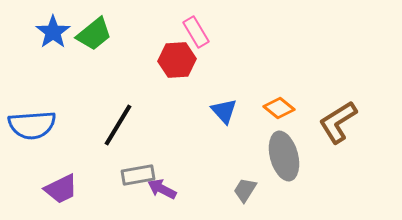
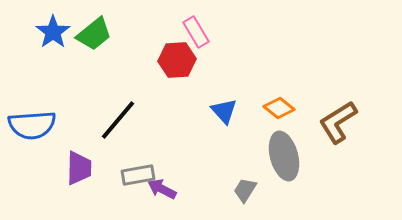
black line: moved 5 px up; rotated 9 degrees clockwise
purple trapezoid: moved 18 px right, 21 px up; rotated 63 degrees counterclockwise
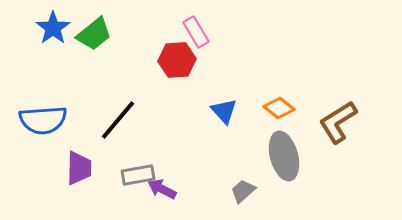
blue star: moved 4 px up
blue semicircle: moved 11 px right, 5 px up
gray trapezoid: moved 2 px left, 1 px down; rotated 16 degrees clockwise
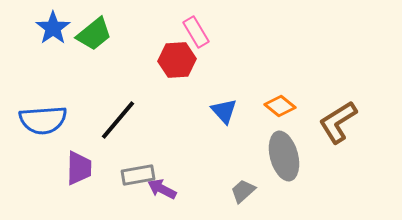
orange diamond: moved 1 px right, 2 px up
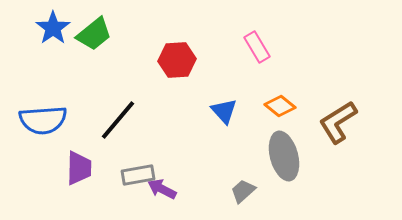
pink rectangle: moved 61 px right, 15 px down
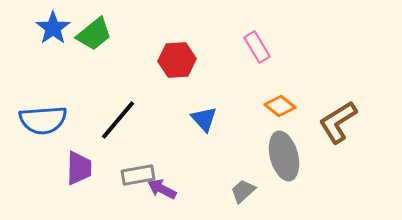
blue triangle: moved 20 px left, 8 px down
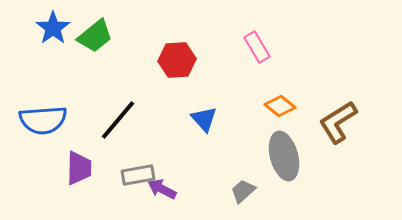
green trapezoid: moved 1 px right, 2 px down
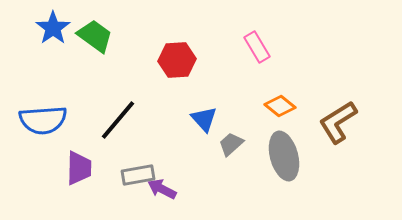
green trapezoid: rotated 105 degrees counterclockwise
gray trapezoid: moved 12 px left, 47 px up
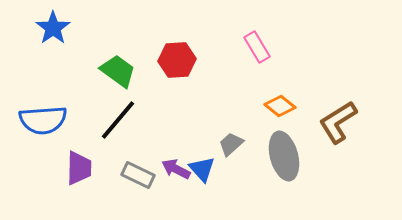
green trapezoid: moved 23 px right, 35 px down
blue triangle: moved 2 px left, 50 px down
gray rectangle: rotated 36 degrees clockwise
purple arrow: moved 14 px right, 20 px up
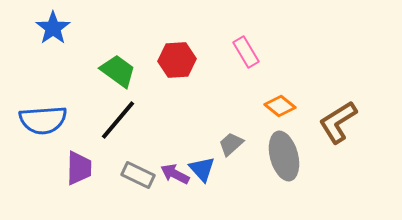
pink rectangle: moved 11 px left, 5 px down
purple arrow: moved 1 px left, 5 px down
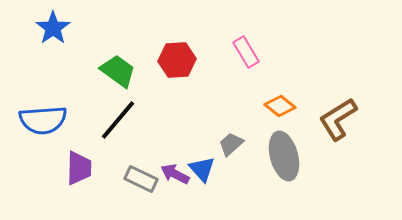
brown L-shape: moved 3 px up
gray rectangle: moved 3 px right, 4 px down
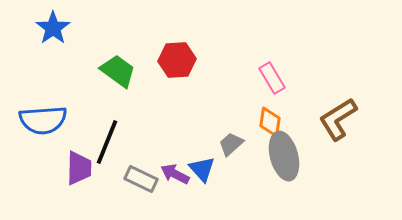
pink rectangle: moved 26 px right, 26 px down
orange diamond: moved 10 px left, 16 px down; rotated 60 degrees clockwise
black line: moved 11 px left, 22 px down; rotated 18 degrees counterclockwise
